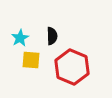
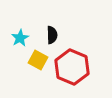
black semicircle: moved 1 px up
yellow square: moved 7 px right; rotated 24 degrees clockwise
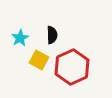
yellow square: moved 1 px right
red hexagon: rotated 12 degrees clockwise
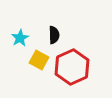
black semicircle: moved 2 px right
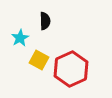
black semicircle: moved 9 px left, 14 px up
red hexagon: moved 1 px left, 2 px down
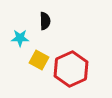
cyan star: rotated 30 degrees clockwise
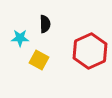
black semicircle: moved 3 px down
red hexagon: moved 19 px right, 18 px up
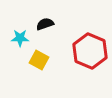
black semicircle: rotated 108 degrees counterclockwise
red hexagon: rotated 12 degrees counterclockwise
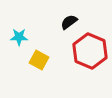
black semicircle: moved 24 px right, 2 px up; rotated 18 degrees counterclockwise
cyan star: moved 1 px left, 1 px up
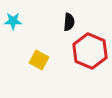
black semicircle: rotated 132 degrees clockwise
cyan star: moved 6 px left, 16 px up
